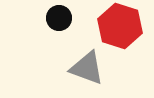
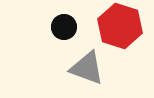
black circle: moved 5 px right, 9 px down
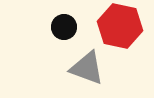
red hexagon: rotated 6 degrees counterclockwise
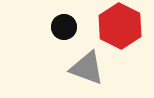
red hexagon: rotated 15 degrees clockwise
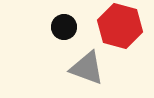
red hexagon: rotated 12 degrees counterclockwise
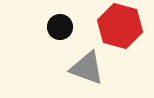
black circle: moved 4 px left
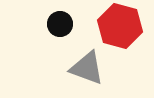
black circle: moved 3 px up
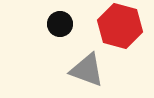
gray triangle: moved 2 px down
